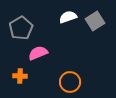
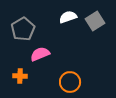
gray pentagon: moved 2 px right, 1 px down
pink semicircle: moved 2 px right, 1 px down
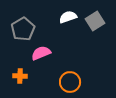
pink semicircle: moved 1 px right, 1 px up
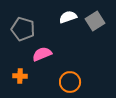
gray pentagon: rotated 25 degrees counterclockwise
pink semicircle: moved 1 px right, 1 px down
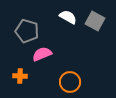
white semicircle: rotated 48 degrees clockwise
gray square: rotated 30 degrees counterclockwise
gray pentagon: moved 4 px right, 2 px down
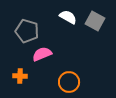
orange circle: moved 1 px left
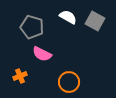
gray pentagon: moved 5 px right, 4 px up
pink semicircle: rotated 132 degrees counterclockwise
orange cross: rotated 24 degrees counterclockwise
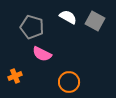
orange cross: moved 5 px left
